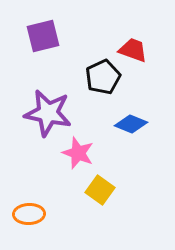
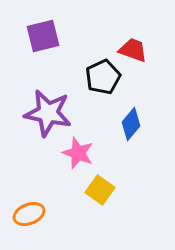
blue diamond: rotated 72 degrees counterclockwise
orange ellipse: rotated 20 degrees counterclockwise
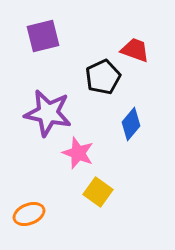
red trapezoid: moved 2 px right
yellow square: moved 2 px left, 2 px down
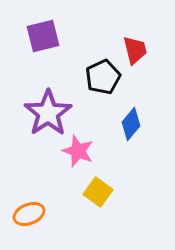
red trapezoid: rotated 56 degrees clockwise
purple star: rotated 27 degrees clockwise
pink star: moved 2 px up
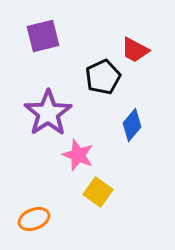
red trapezoid: rotated 132 degrees clockwise
blue diamond: moved 1 px right, 1 px down
pink star: moved 4 px down
orange ellipse: moved 5 px right, 5 px down
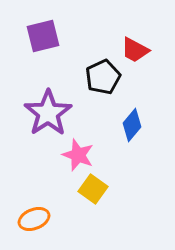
yellow square: moved 5 px left, 3 px up
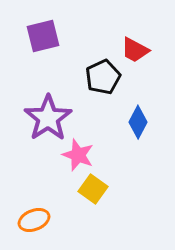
purple star: moved 5 px down
blue diamond: moved 6 px right, 3 px up; rotated 12 degrees counterclockwise
orange ellipse: moved 1 px down
